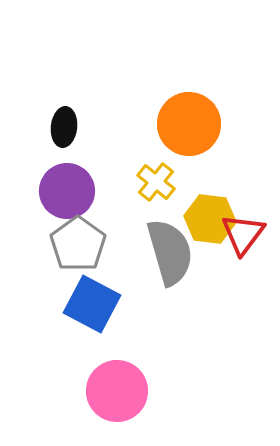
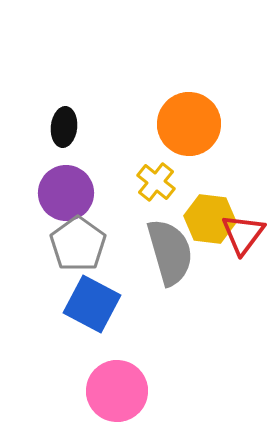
purple circle: moved 1 px left, 2 px down
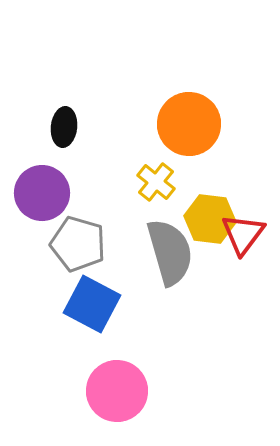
purple circle: moved 24 px left
gray pentagon: rotated 20 degrees counterclockwise
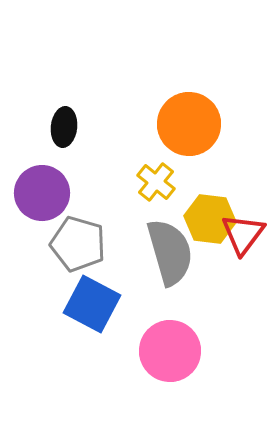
pink circle: moved 53 px right, 40 px up
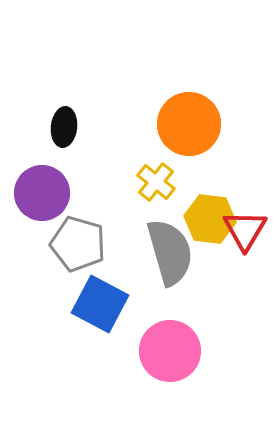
red triangle: moved 2 px right, 4 px up; rotated 6 degrees counterclockwise
blue square: moved 8 px right
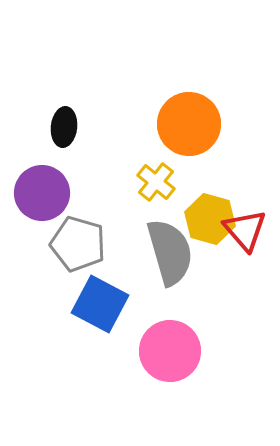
yellow hexagon: rotated 9 degrees clockwise
red triangle: rotated 12 degrees counterclockwise
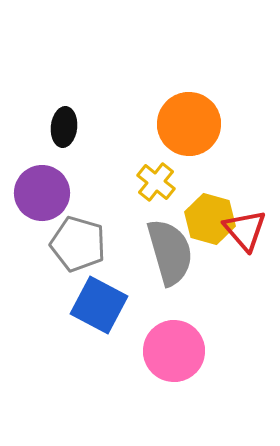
blue square: moved 1 px left, 1 px down
pink circle: moved 4 px right
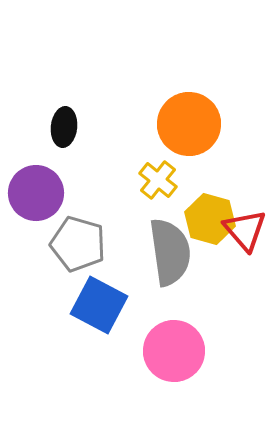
yellow cross: moved 2 px right, 2 px up
purple circle: moved 6 px left
gray semicircle: rotated 8 degrees clockwise
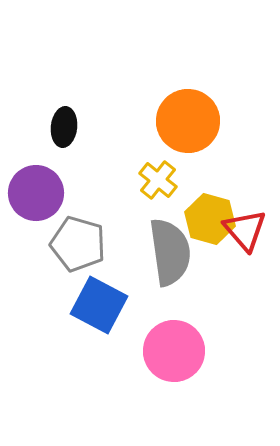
orange circle: moved 1 px left, 3 px up
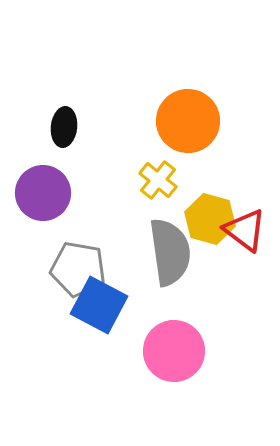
purple circle: moved 7 px right
red triangle: rotated 12 degrees counterclockwise
gray pentagon: moved 25 px down; rotated 6 degrees counterclockwise
